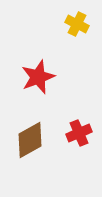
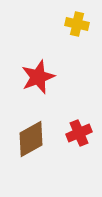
yellow cross: rotated 15 degrees counterclockwise
brown diamond: moved 1 px right, 1 px up
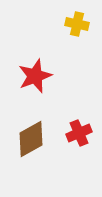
red star: moved 3 px left, 1 px up
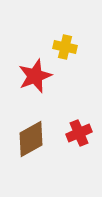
yellow cross: moved 12 px left, 23 px down
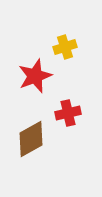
yellow cross: rotated 30 degrees counterclockwise
red cross: moved 11 px left, 20 px up; rotated 10 degrees clockwise
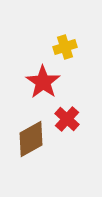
red star: moved 8 px right, 6 px down; rotated 16 degrees counterclockwise
red cross: moved 1 px left, 6 px down; rotated 35 degrees counterclockwise
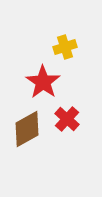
brown diamond: moved 4 px left, 10 px up
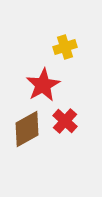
red star: moved 3 px down; rotated 8 degrees clockwise
red cross: moved 2 px left, 2 px down
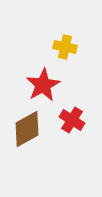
yellow cross: rotated 30 degrees clockwise
red cross: moved 7 px right, 1 px up; rotated 10 degrees counterclockwise
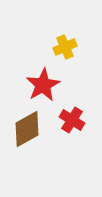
yellow cross: rotated 35 degrees counterclockwise
